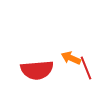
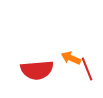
red line: moved 1 px right, 1 px down
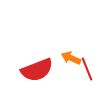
red semicircle: rotated 16 degrees counterclockwise
